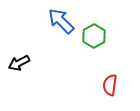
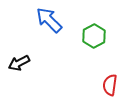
blue arrow: moved 12 px left, 1 px up
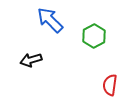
blue arrow: moved 1 px right
black arrow: moved 12 px right, 3 px up; rotated 10 degrees clockwise
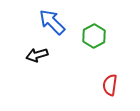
blue arrow: moved 2 px right, 2 px down
black arrow: moved 6 px right, 5 px up
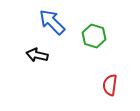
green hexagon: rotated 15 degrees counterclockwise
black arrow: rotated 30 degrees clockwise
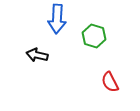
blue arrow: moved 5 px right, 3 px up; rotated 132 degrees counterclockwise
red semicircle: moved 3 px up; rotated 35 degrees counterclockwise
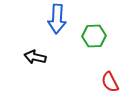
green hexagon: rotated 20 degrees counterclockwise
black arrow: moved 2 px left, 2 px down
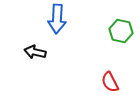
green hexagon: moved 27 px right, 5 px up; rotated 15 degrees clockwise
black arrow: moved 5 px up
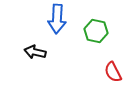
green hexagon: moved 25 px left
red semicircle: moved 3 px right, 10 px up
